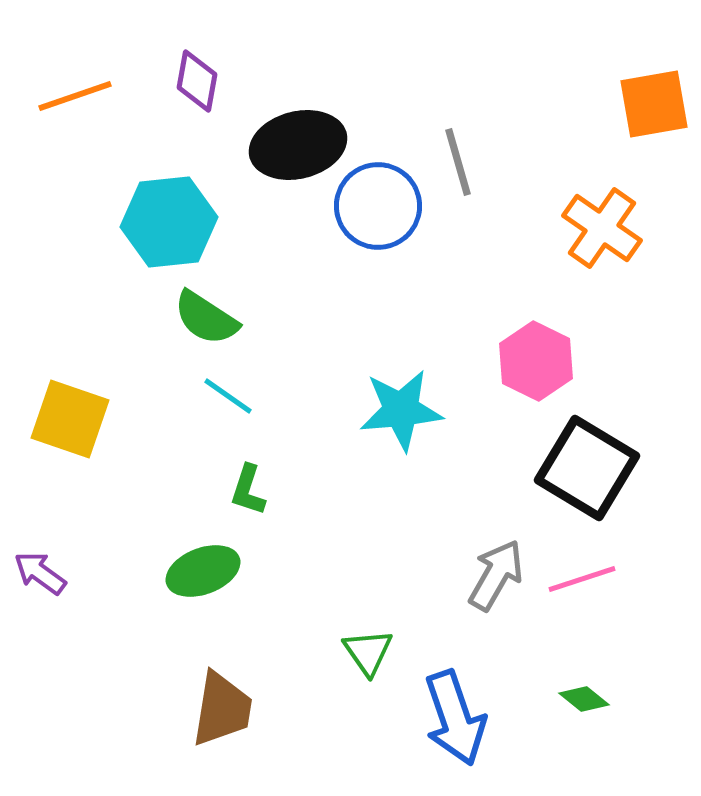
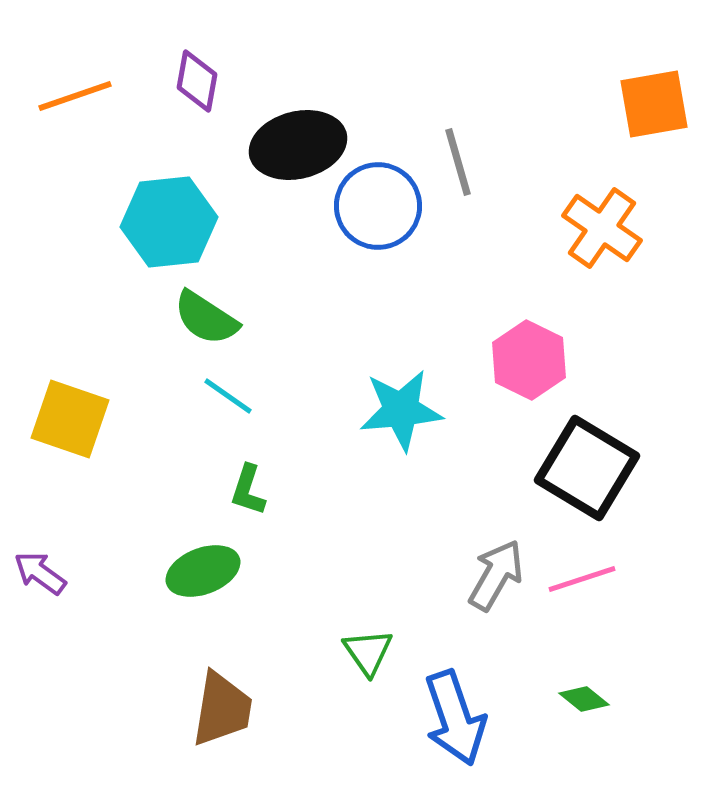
pink hexagon: moved 7 px left, 1 px up
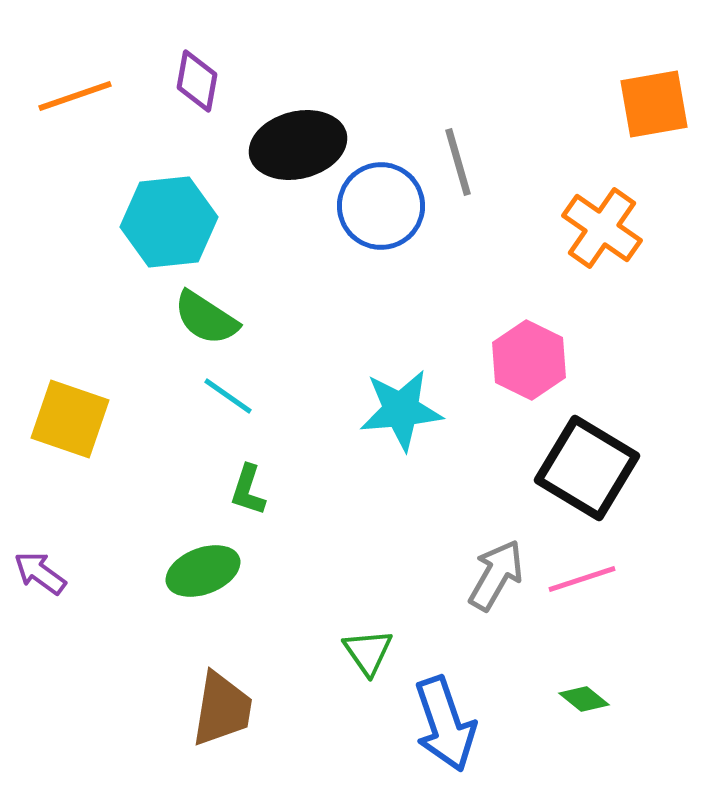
blue circle: moved 3 px right
blue arrow: moved 10 px left, 6 px down
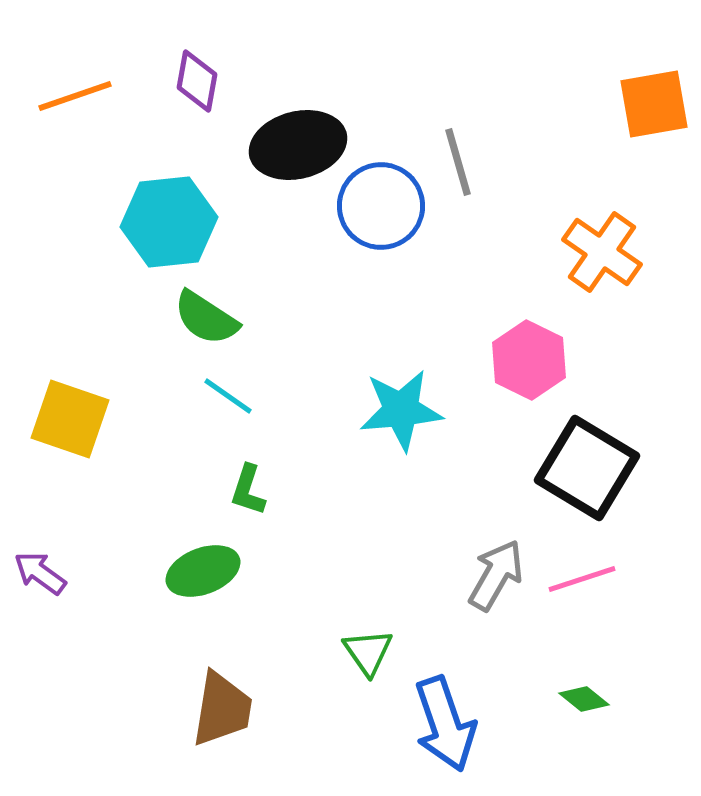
orange cross: moved 24 px down
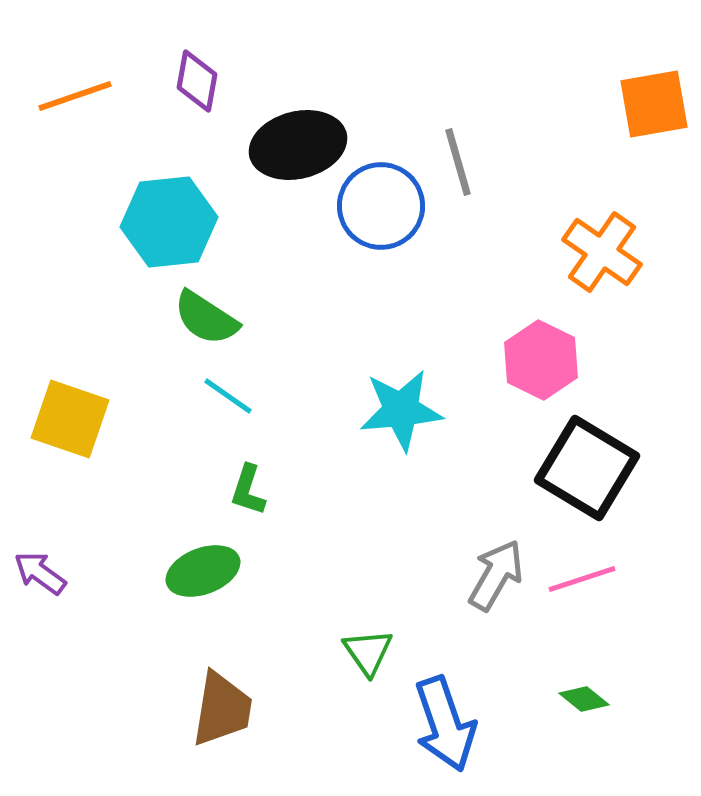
pink hexagon: moved 12 px right
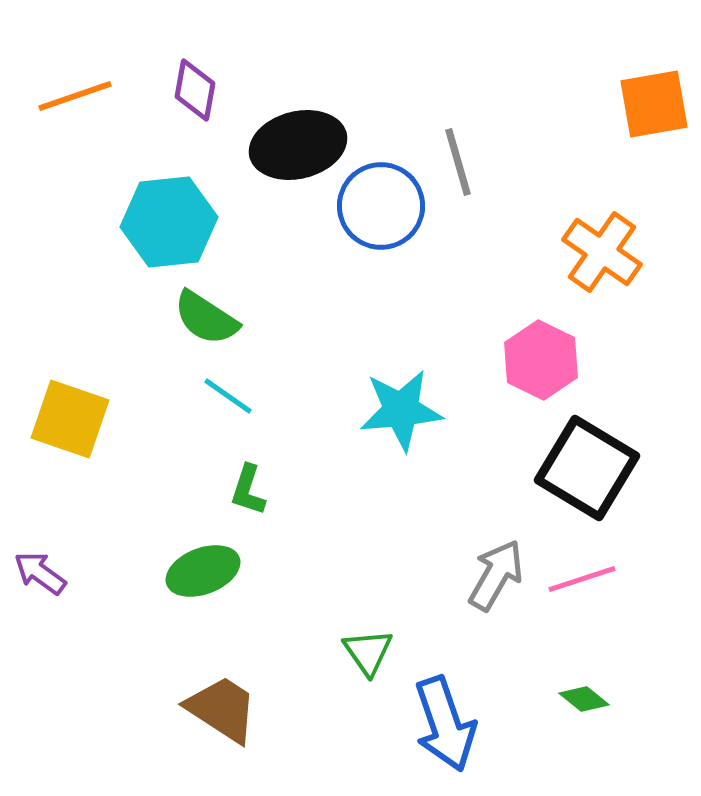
purple diamond: moved 2 px left, 9 px down
brown trapezoid: rotated 66 degrees counterclockwise
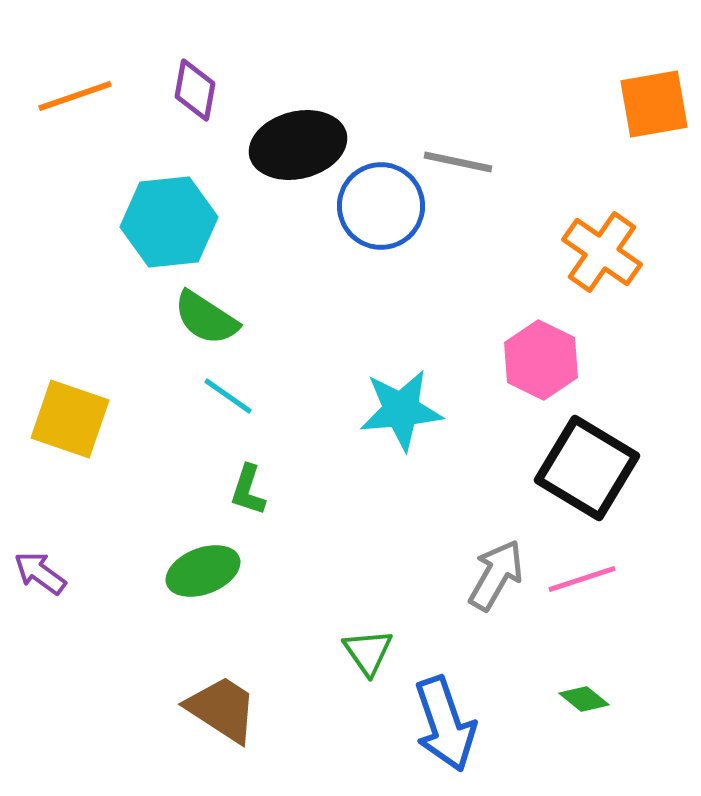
gray line: rotated 62 degrees counterclockwise
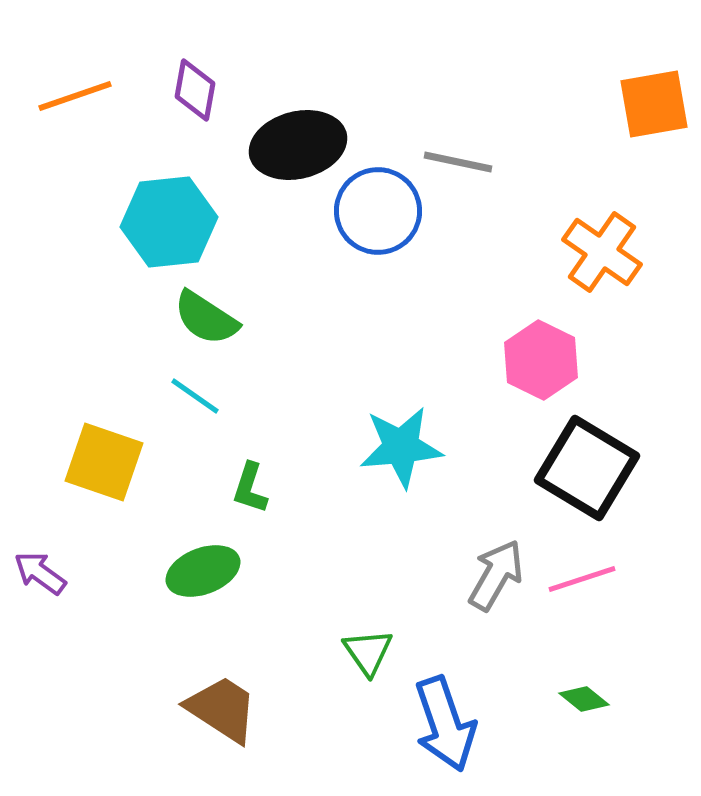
blue circle: moved 3 px left, 5 px down
cyan line: moved 33 px left
cyan star: moved 37 px down
yellow square: moved 34 px right, 43 px down
green L-shape: moved 2 px right, 2 px up
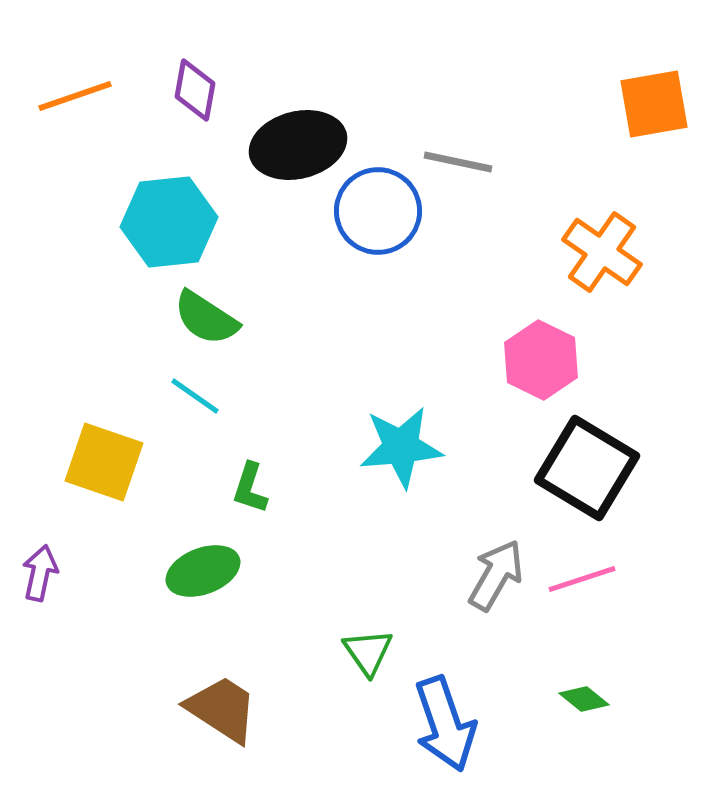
purple arrow: rotated 66 degrees clockwise
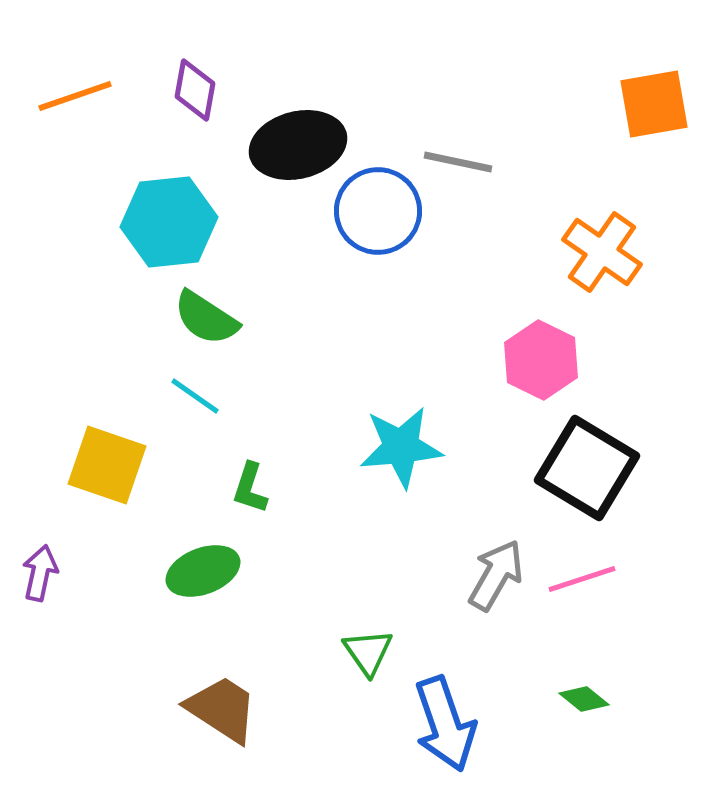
yellow square: moved 3 px right, 3 px down
